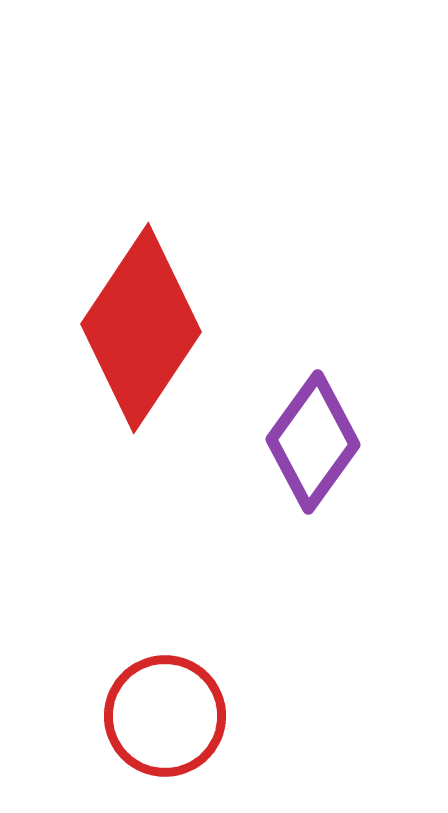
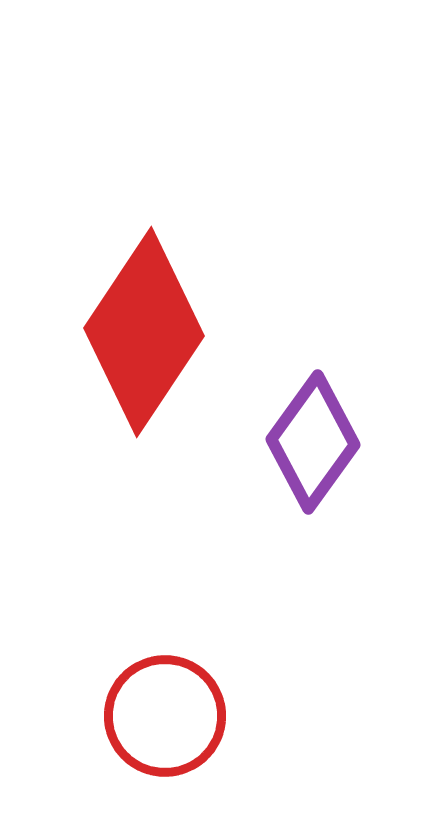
red diamond: moved 3 px right, 4 px down
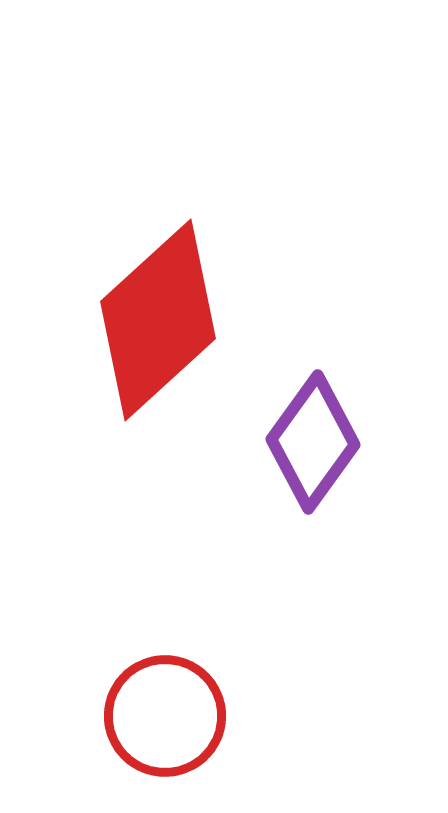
red diamond: moved 14 px right, 12 px up; rotated 14 degrees clockwise
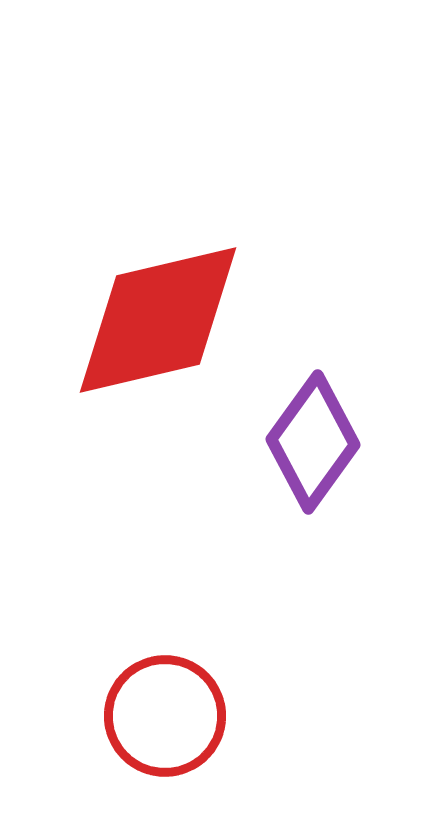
red diamond: rotated 29 degrees clockwise
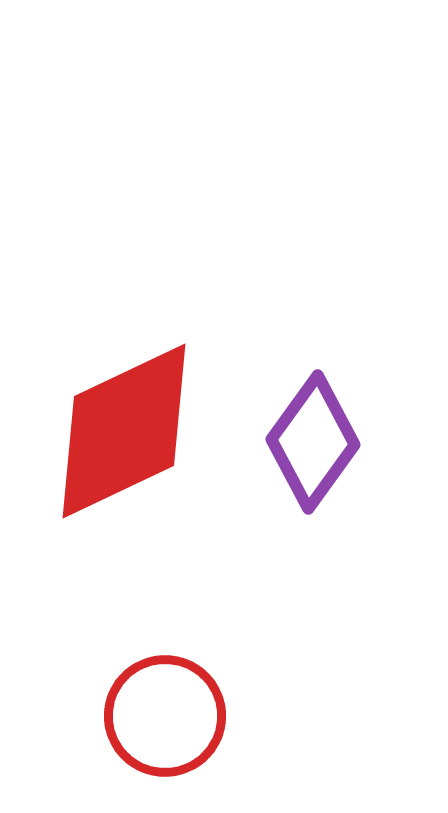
red diamond: moved 34 px left, 111 px down; rotated 12 degrees counterclockwise
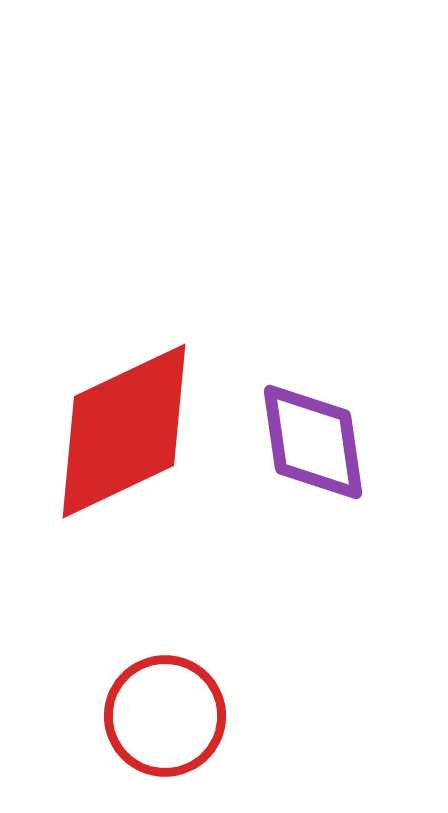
purple diamond: rotated 44 degrees counterclockwise
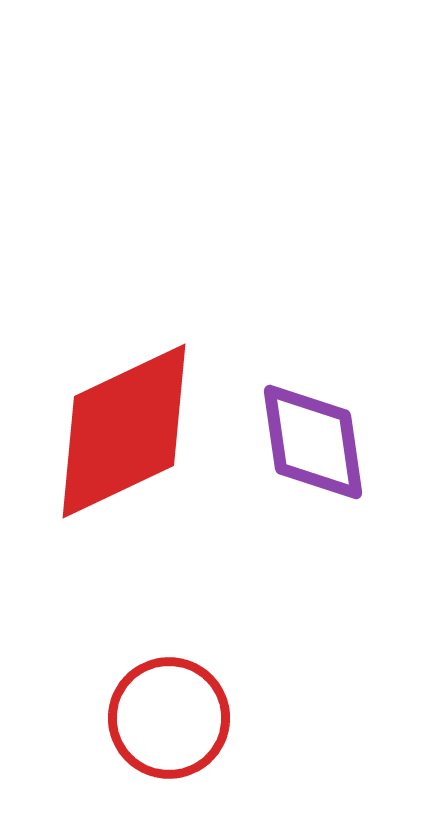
red circle: moved 4 px right, 2 px down
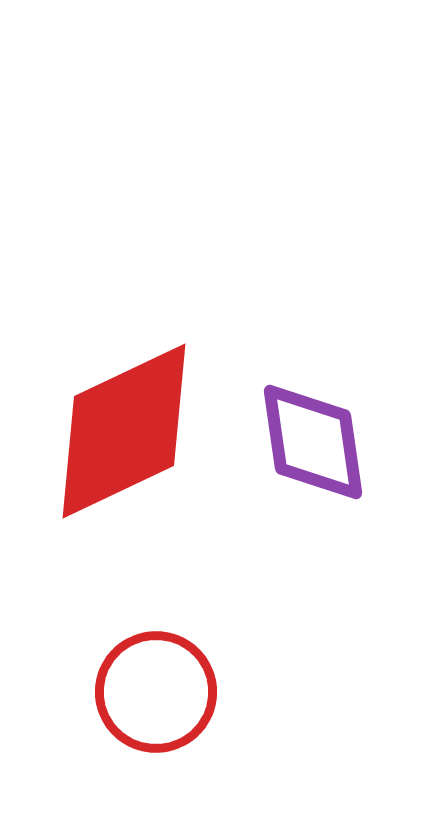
red circle: moved 13 px left, 26 px up
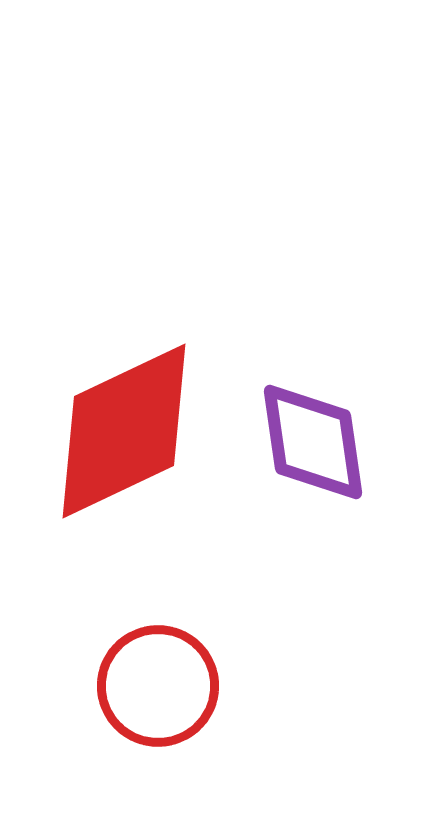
red circle: moved 2 px right, 6 px up
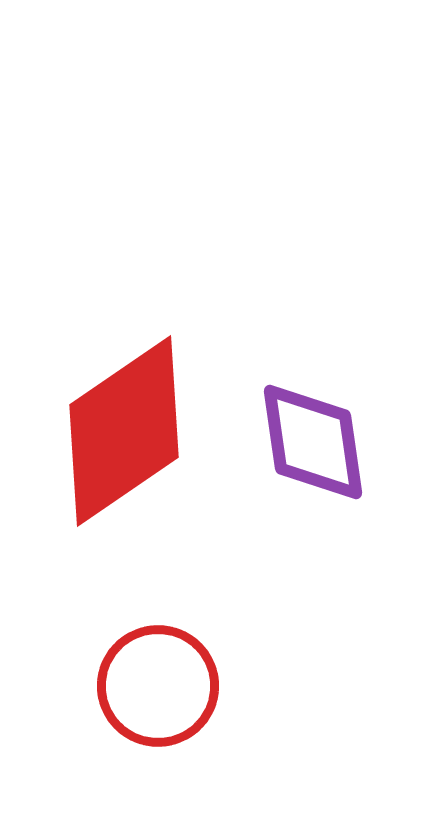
red diamond: rotated 9 degrees counterclockwise
